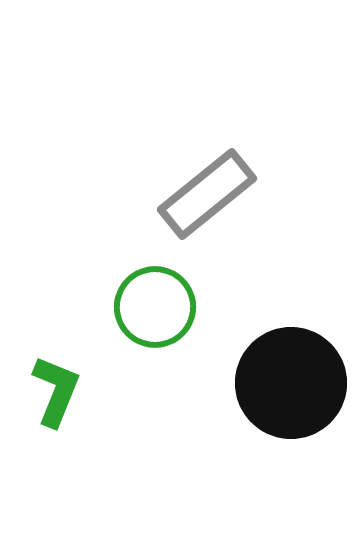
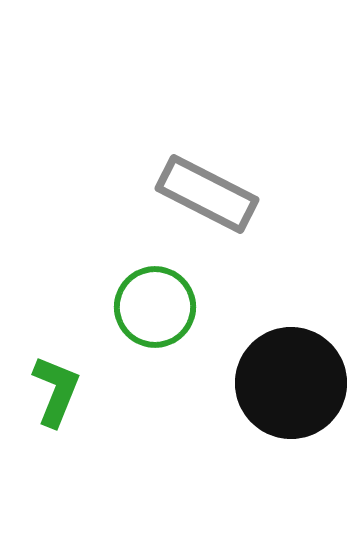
gray rectangle: rotated 66 degrees clockwise
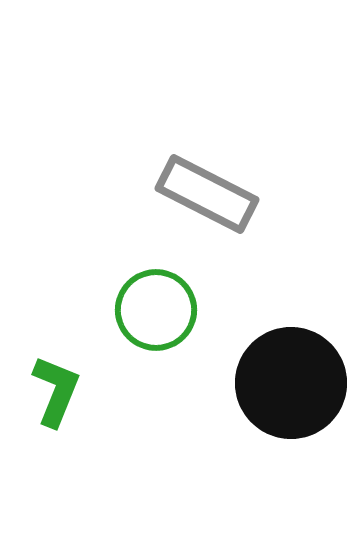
green circle: moved 1 px right, 3 px down
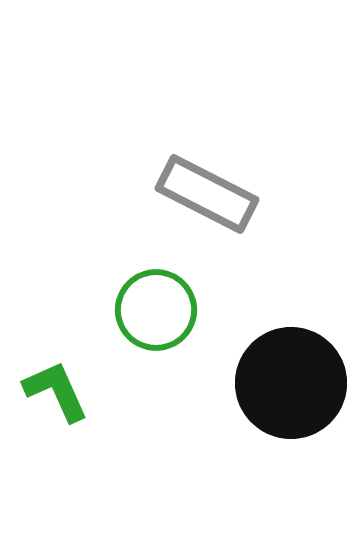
green L-shape: rotated 46 degrees counterclockwise
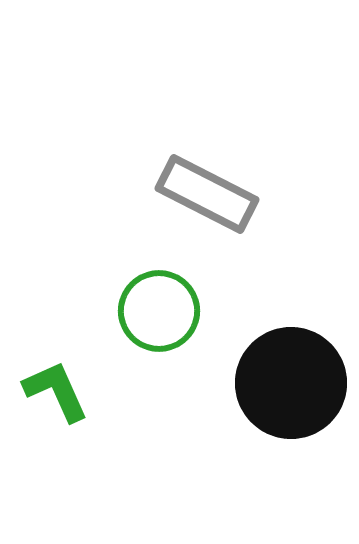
green circle: moved 3 px right, 1 px down
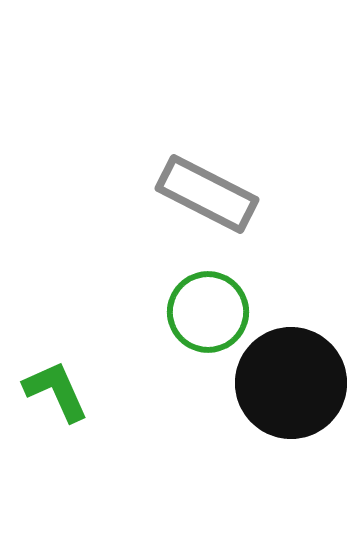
green circle: moved 49 px right, 1 px down
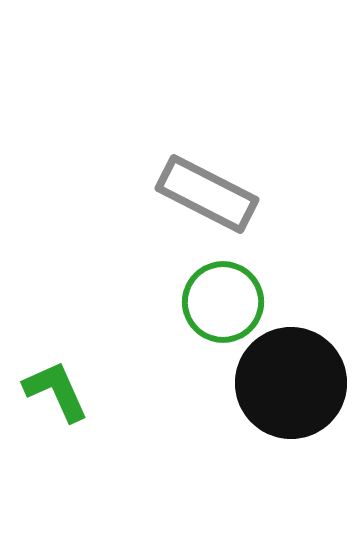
green circle: moved 15 px right, 10 px up
